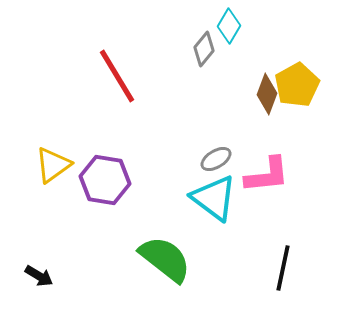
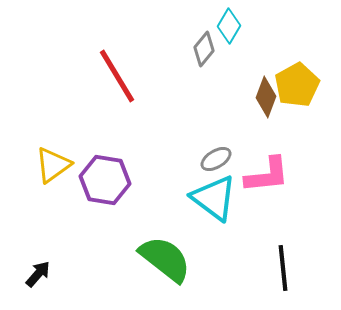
brown diamond: moved 1 px left, 3 px down
black line: rotated 18 degrees counterclockwise
black arrow: moved 1 px left, 2 px up; rotated 80 degrees counterclockwise
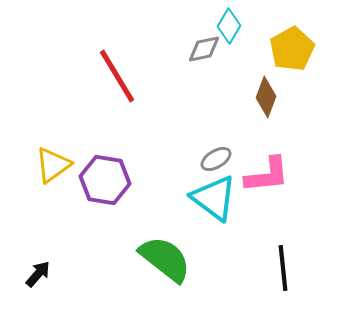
gray diamond: rotated 40 degrees clockwise
yellow pentagon: moved 5 px left, 36 px up
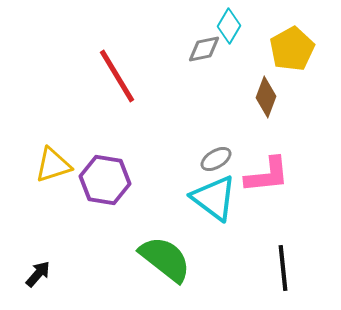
yellow triangle: rotated 18 degrees clockwise
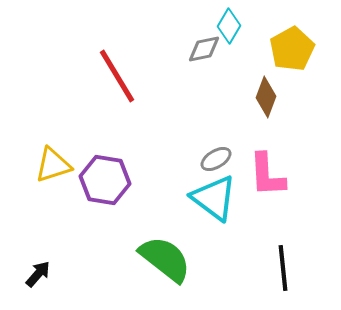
pink L-shape: rotated 93 degrees clockwise
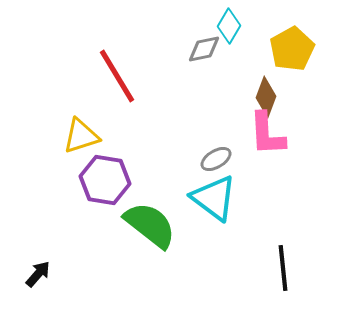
yellow triangle: moved 28 px right, 29 px up
pink L-shape: moved 41 px up
green semicircle: moved 15 px left, 34 px up
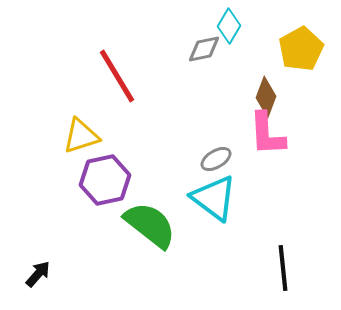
yellow pentagon: moved 9 px right
purple hexagon: rotated 21 degrees counterclockwise
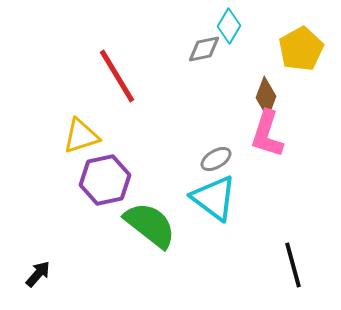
pink L-shape: rotated 21 degrees clockwise
black line: moved 10 px right, 3 px up; rotated 9 degrees counterclockwise
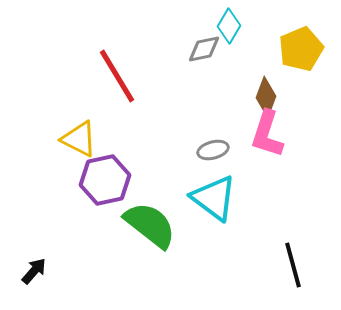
yellow pentagon: rotated 6 degrees clockwise
yellow triangle: moved 2 px left, 3 px down; rotated 45 degrees clockwise
gray ellipse: moved 3 px left, 9 px up; rotated 16 degrees clockwise
black arrow: moved 4 px left, 3 px up
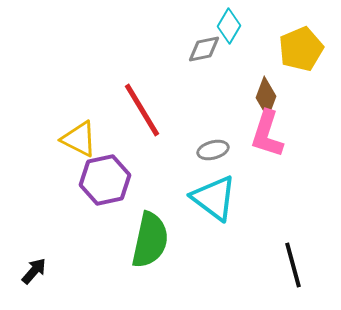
red line: moved 25 px right, 34 px down
green semicircle: moved 15 px down; rotated 64 degrees clockwise
